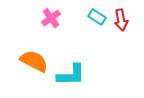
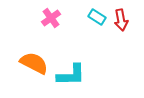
orange semicircle: moved 2 px down
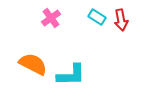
orange semicircle: moved 1 px left, 1 px down
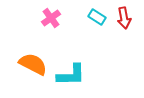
red arrow: moved 3 px right, 2 px up
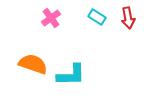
red arrow: moved 4 px right
orange semicircle: rotated 8 degrees counterclockwise
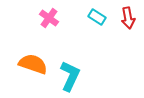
pink cross: moved 2 px left; rotated 18 degrees counterclockwise
cyan L-shape: moved 1 px left, 1 px down; rotated 64 degrees counterclockwise
